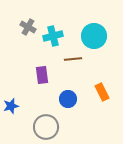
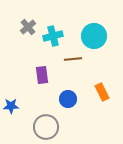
gray cross: rotated 21 degrees clockwise
blue star: rotated 14 degrees clockwise
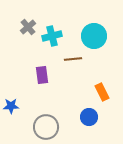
cyan cross: moved 1 px left
blue circle: moved 21 px right, 18 px down
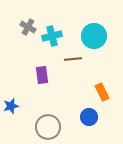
gray cross: rotated 21 degrees counterclockwise
blue star: rotated 14 degrees counterclockwise
gray circle: moved 2 px right
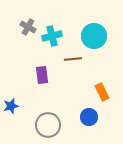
gray circle: moved 2 px up
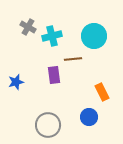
purple rectangle: moved 12 px right
blue star: moved 5 px right, 24 px up
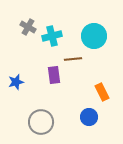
gray circle: moved 7 px left, 3 px up
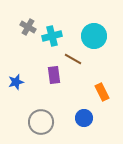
brown line: rotated 36 degrees clockwise
blue circle: moved 5 px left, 1 px down
